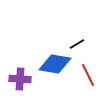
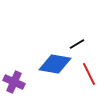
red line: moved 1 px right, 1 px up
purple cross: moved 6 px left, 3 px down; rotated 20 degrees clockwise
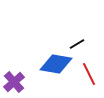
blue diamond: moved 1 px right
purple cross: rotated 25 degrees clockwise
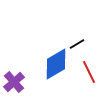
blue diamond: rotated 40 degrees counterclockwise
red line: moved 2 px up
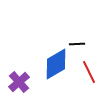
black line: rotated 28 degrees clockwise
purple cross: moved 5 px right
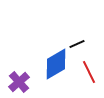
black line: rotated 21 degrees counterclockwise
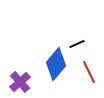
blue diamond: rotated 20 degrees counterclockwise
purple cross: moved 1 px right
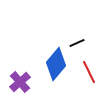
black line: moved 1 px up
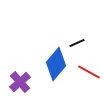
red line: rotated 35 degrees counterclockwise
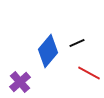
blue diamond: moved 8 px left, 13 px up
red line: moved 1 px down
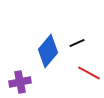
purple cross: rotated 30 degrees clockwise
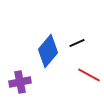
red line: moved 2 px down
